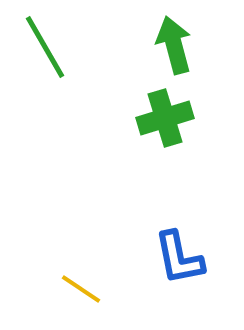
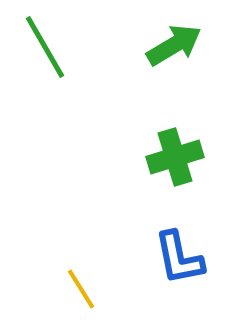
green arrow: rotated 74 degrees clockwise
green cross: moved 10 px right, 39 px down
yellow line: rotated 24 degrees clockwise
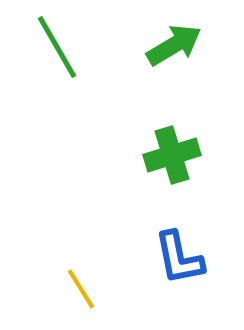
green line: moved 12 px right
green cross: moved 3 px left, 2 px up
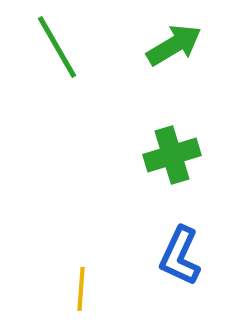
blue L-shape: moved 1 px right, 2 px up; rotated 36 degrees clockwise
yellow line: rotated 36 degrees clockwise
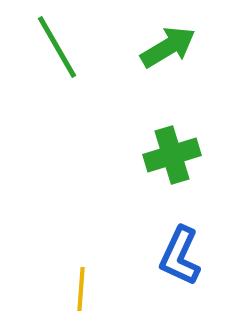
green arrow: moved 6 px left, 2 px down
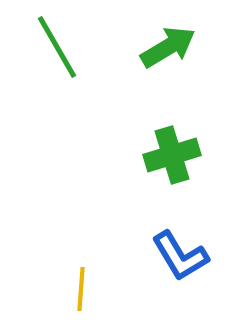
blue L-shape: rotated 56 degrees counterclockwise
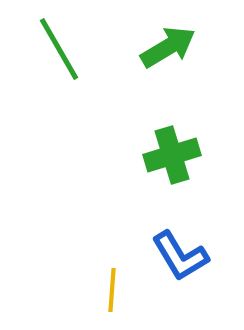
green line: moved 2 px right, 2 px down
yellow line: moved 31 px right, 1 px down
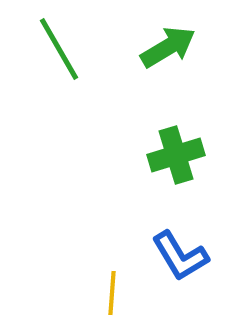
green cross: moved 4 px right
yellow line: moved 3 px down
